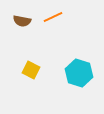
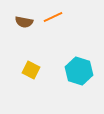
brown semicircle: moved 2 px right, 1 px down
cyan hexagon: moved 2 px up
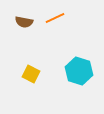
orange line: moved 2 px right, 1 px down
yellow square: moved 4 px down
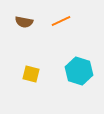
orange line: moved 6 px right, 3 px down
yellow square: rotated 12 degrees counterclockwise
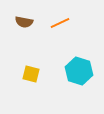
orange line: moved 1 px left, 2 px down
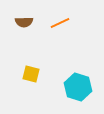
brown semicircle: rotated 12 degrees counterclockwise
cyan hexagon: moved 1 px left, 16 px down
